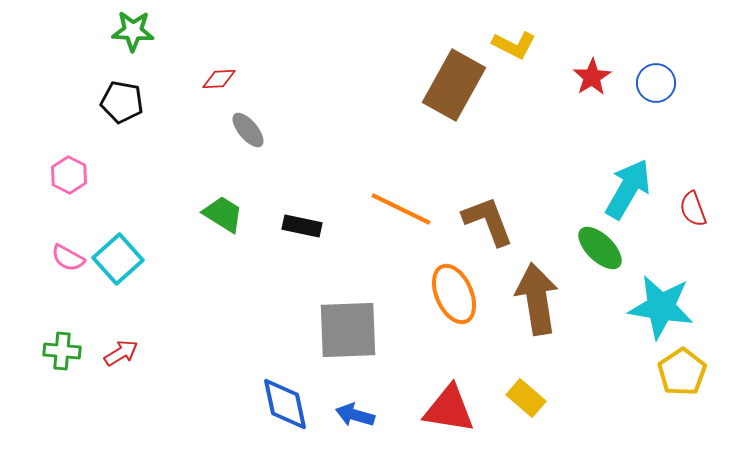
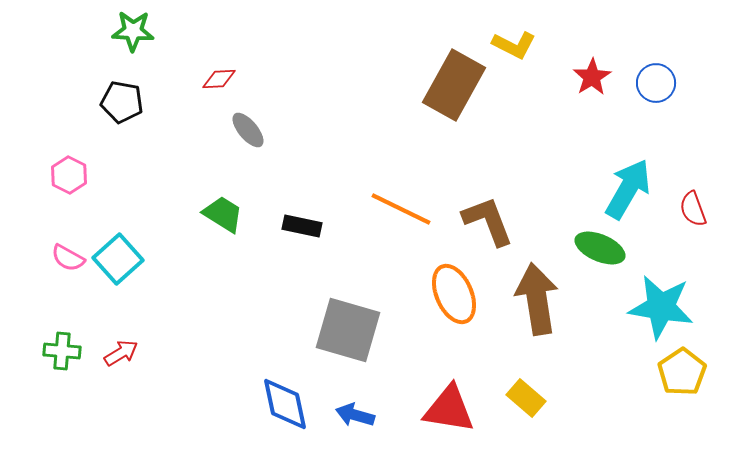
green ellipse: rotated 21 degrees counterclockwise
gray square: rotated 18 degrees clockwise
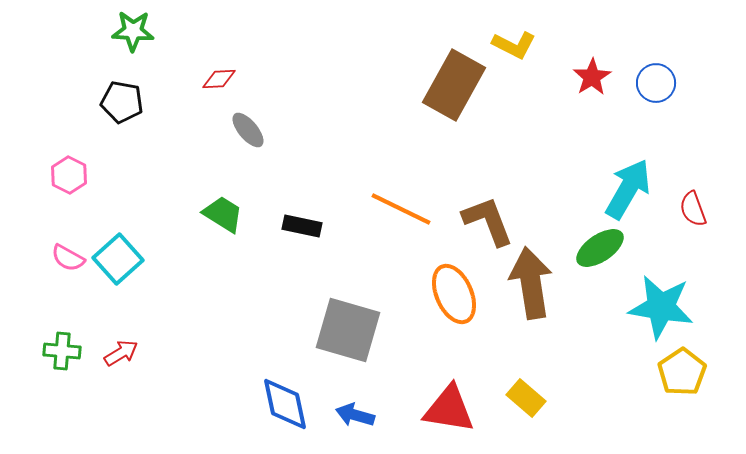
green ellipse: rotated 57 degrees counterclockwise
brown arrow: moved 6 px left, 16 px up
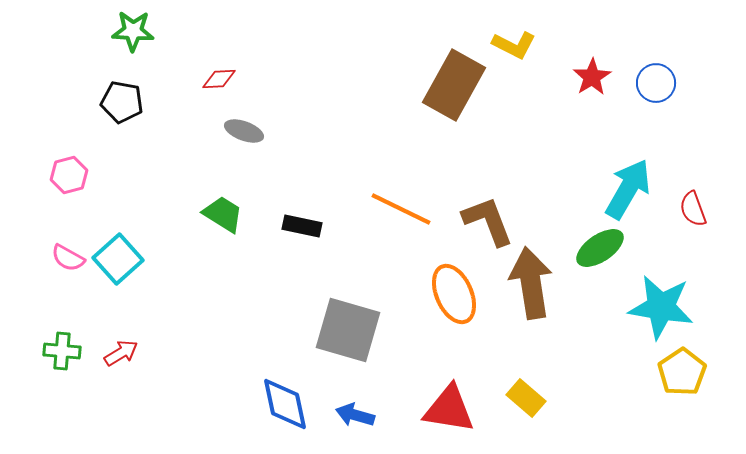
gray ellipse: moved 4 px left, 1 px down; rotated 30 degrees counterclockwise
pink hexagon: rotated 18 degrees clockwise
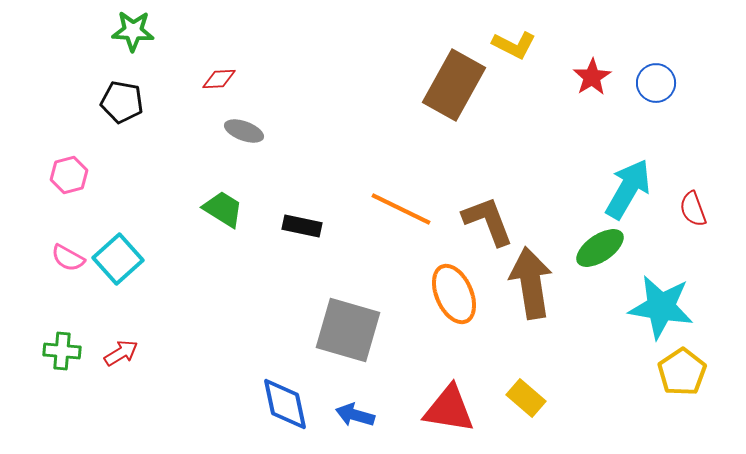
green trapezoid: moved 5 px up
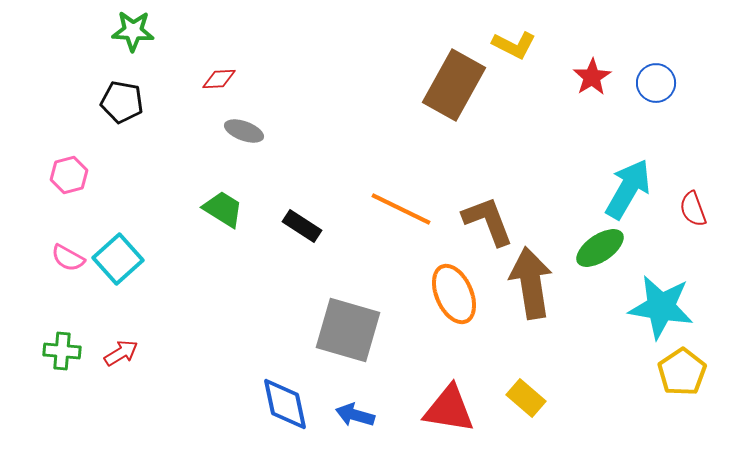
black rectangle: rotated 21 degrees clockwise
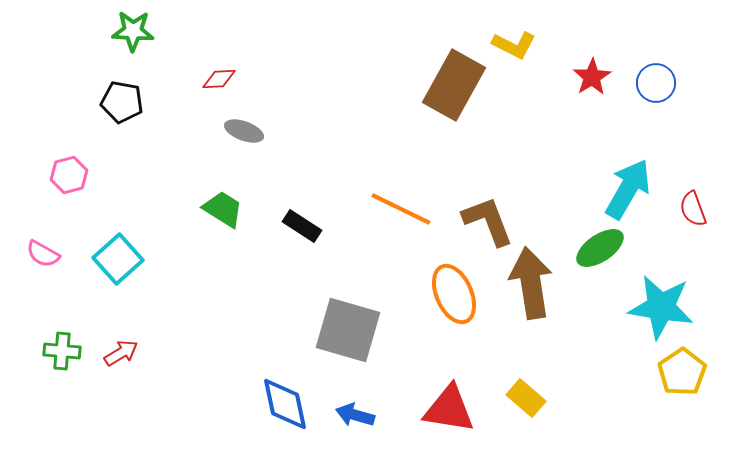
pink semicircle: moved 25 px left, 4 px up
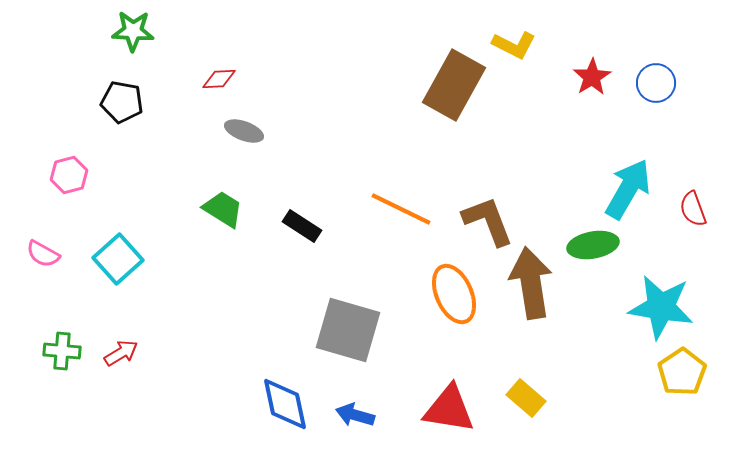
green ellipse: moved 7 px left, 3 px up; rotated 24 degrees clockwise
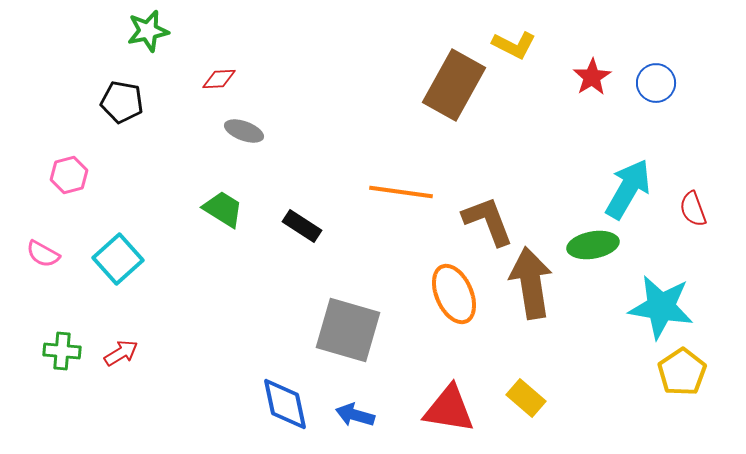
green star: moved 15 px right; rotated 15 degrees counterclockwise
orange line: moved 17 px up; rotated 18 degrees counterclockwise
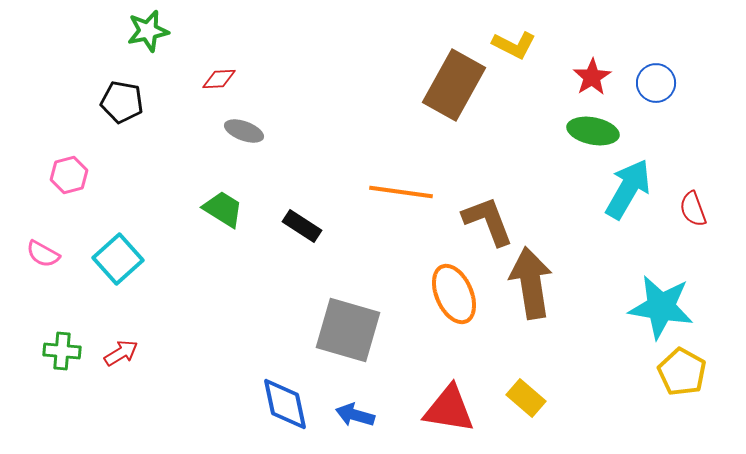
green ellipse: moved 114 px up; rotated 21 degrees clockwise
yellow pentagon: rotated 9 degrees counterclockwise
